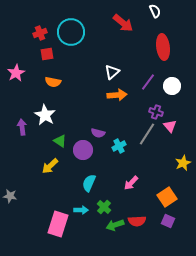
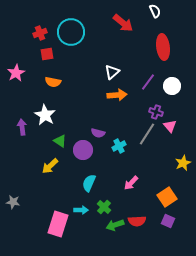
gray star: moved 3 px right, 6 px down
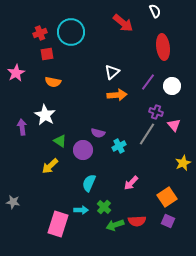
pink triangle: moved 4 px right, 1 px up
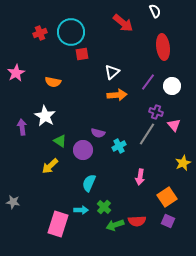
red square: moved 35 px right
white star: moved 1 px down
pink arrow: moved 9 px right, 6 px up; rotated 35 degrees counterclockwise
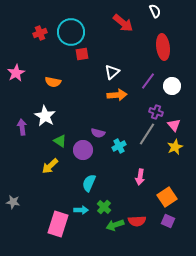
purple line: moved 1 px up
yellow star: moved 8 px left, 16 px up
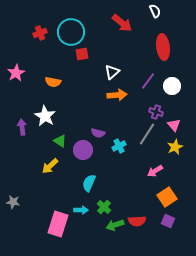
red arrow: moved 1 px left
pink arrow: moved 15 px right, 6 px up; rotated 49 degrees clockwise
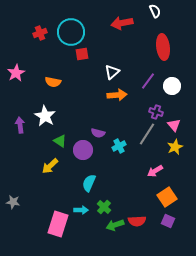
red arrow: rotated 130 degrees clockwise
purple arrow: moved 2 px left, 2 px up
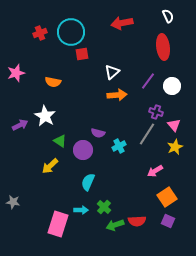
white semicircle: moved 13 px right, 5 px down
pink star: rotated 12 degrees clockwise
purple arrow: rotated 70 degrees clockwise
cyan semicircle: moved 1 px left, 1 px up
